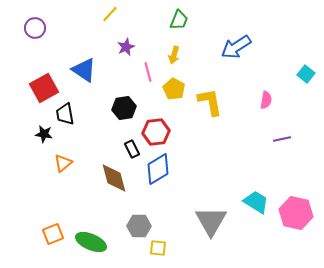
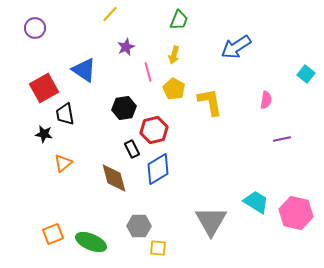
red hexagon: moved 2 px left, 2 px up; rotated 8 degrees counterclockwise
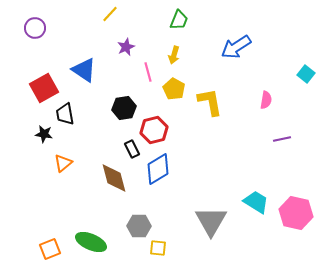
orange square: moved 3 px left, 15 px down
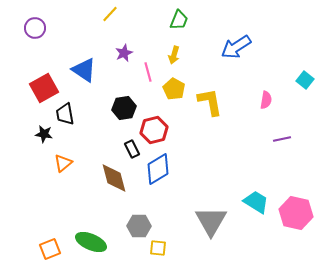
purple star: moved 2 px left, 6 px down
cyan square: moved 1 px left, 6 px down
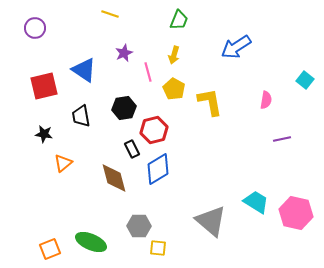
yellow line: rotated 66 degrees clockwise
red square: moved 2 px up; rotated 16 degrees clockwise
black trapezoid: moved 16 px right, 2 px down
gray triangle: rotated 20 degrees counterclockwise
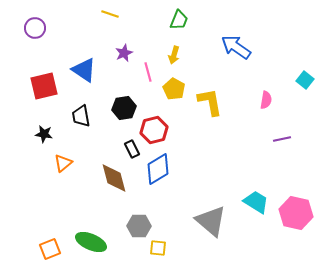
blue arrow: rotated 68 degrees clockwise
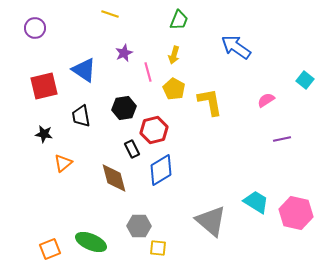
pink semicircle: rotated 132 degrees counterclockwise
blue diamond: moved 3 px right, 1 px down
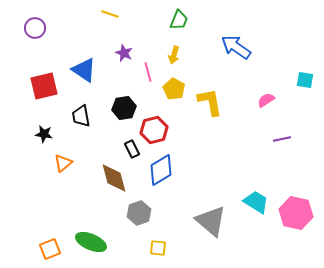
purple star: rotated 24 degrees counterclockwise
cyan square: rotated 30 degrees counterclockwise
gray hexagon: moved 13 px up; rotated 20 degrees counterclockwise
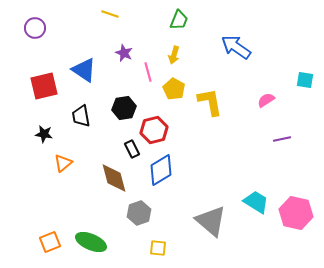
orange square: moved 7 px up
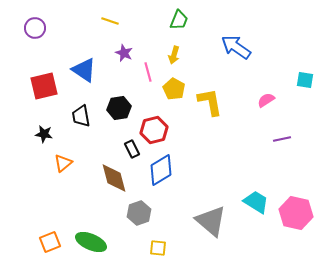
yellow line: moved 7 px down
black hexagon: moved 5 px left
